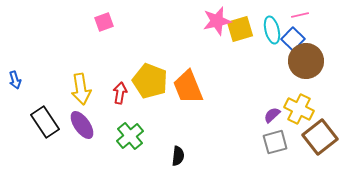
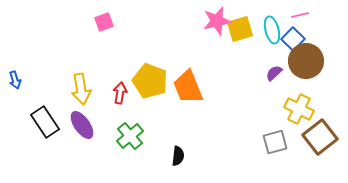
purple semicircle: moved 2 px right, 42 px up
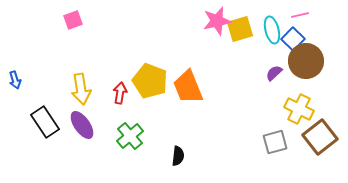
pink square: moved 31 px left, 2 px up
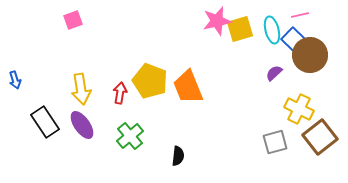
brown circle: moved 4 px right, 6 px up
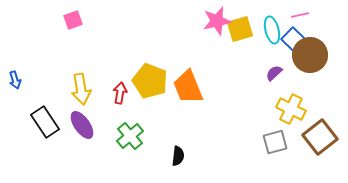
yellow cross: moved 8 px left
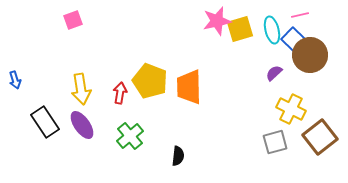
orange trapezoid: moved 1 px right; rotated 21 degrees clockwise
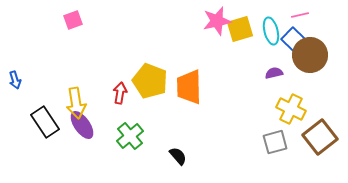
cyan ellipse: moved 1 px left, 1 px down
purple semicircle: rotated 30 degrees clockwise
yellow arrow: moved 5 px left, 14 px down
black semicircle: rotated 48 degrees counterclockwise
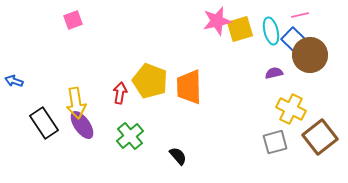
blue arrow: moved 1 px left, 1 px down; rotated 126 degrees clockwise
black rectangle: moved 1 px left, 1 px down
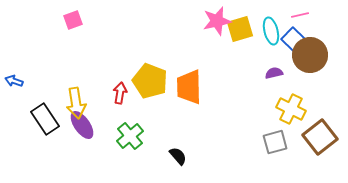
black rectangle: moved 1 px right, 4 px up
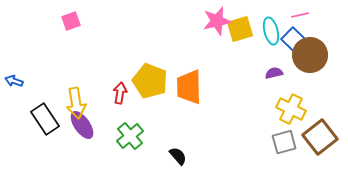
pink square: moved 2 px left, 1 px down
gray square: moved 9 px right
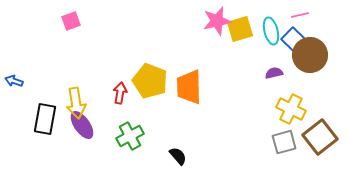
black rectangle: rotated 44 degrees clockwise
green cross: rotated 12 degrees clockwise
